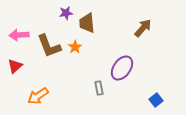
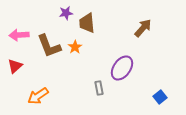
blue square: moved 4 px right, 3 px up
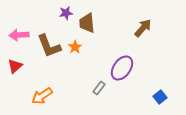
gray rectangle: rotated 48 degrees clockwise
orange arrow: moved 4 px right
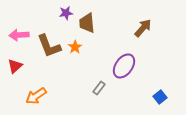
purple ellipse: moved 2 px right, 2 px up
orange arrow: moved 6 px left
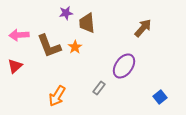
orange arrow: moved 21 px right; rotated 25 degrees counterclockwise
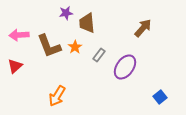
purple ellipse: moved 1 px right, 1 px down
gray rectangle: moved 33 px up
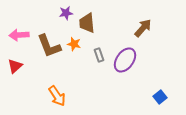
orange star: moved 1 px left, 3 px up; rotated 24 degrees counterclockwise
gray rectangle: rotated 56 degrees counterclockwise
purple ellipse: moved 7 px up
orange arrow: rotated 65 degrees counterclockwise
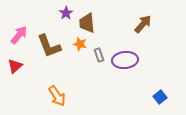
purple star: rotated 24 degrees counterclockwise
brown arrow: moved 4 px up
pink arrow: rotated 132 degrees clockwise
orange star: moved 6 px right
purple ellipse: rotated 50 degrees clockwise
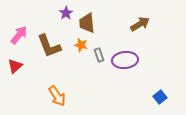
brown arrow: moved 3 px left; rotated 18 degrees clockwise
orange star: moved 1 px right, 1 px down
